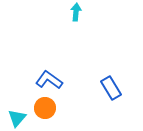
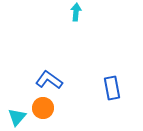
blue rectangle: moved 1 px right; rotated 20 degrees clockwise
orange circle: moved 2 px left
cyan triangle: moved 1 px up
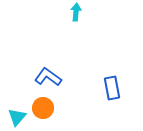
blue L-shape: moved 1 px left, 3 px up
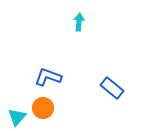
cyan arrow: moved 3 px right, 10 px down
blue L-shape: rotated 16 degrees counterclockwise
blue rectangle: rotated 40 degrees counterclockwise
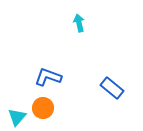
cyan arrow: moved 1 px down; rotated 18 degrees counterclockwise
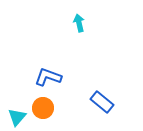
blue rectangle: moved 10 px left, 14 px down
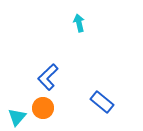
blue L-shape: rotated 64 degrees counterclockwise
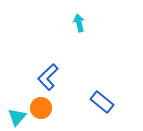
orange circle: moved 2 px left
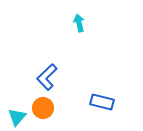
blue L-shape: moved 1 px left
blue rectangle: rotated 25 degrees counterclockwise
orange circle: moved 2 px right
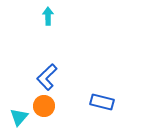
cyan arrow: moved 31 px left, 7 px up; rotated 12 degrees clockwise
orange circle: moved 1 px right, 2 px up
cyan triangle: moved 2 px right
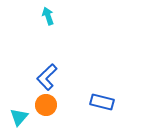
cyan arrow: rotated 18 degrees counterclockwise
orange circle: moved 2 px right, 1 px up
